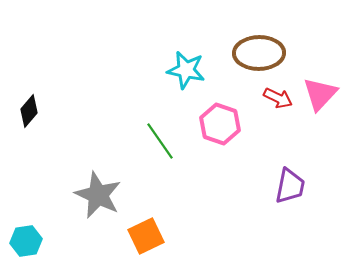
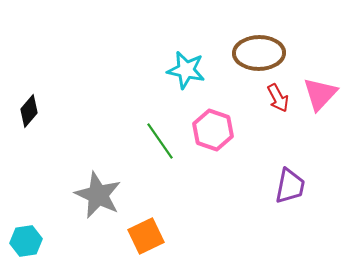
red arrow: rotated 36 degrees clockwise
pink hexagon: moved 7 px left, 6 px down
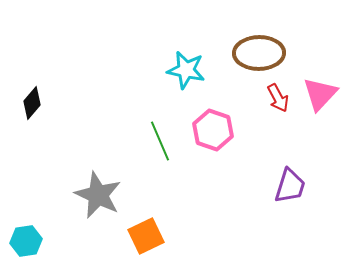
black diamond: moved 3 px right, 8 px up
green line: rotated 12 degrees clockwise
purple trapezoid: rotated 6 degrees clockwise
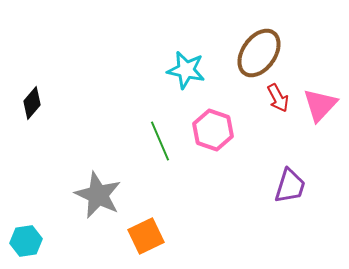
brown ellipse: rotated 54 degrees counterclockwise
pink triangle: moved 11 px down
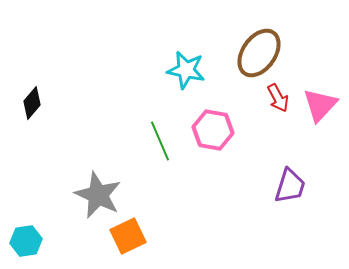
pink hexagon: rotated 9 degrees counterclockwise
orange square: moved 18 px left
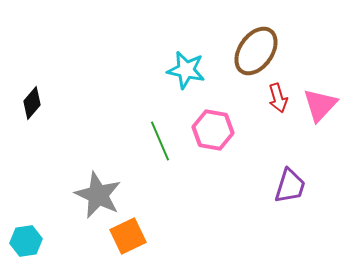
brown ellipse: moved 3 px left, 2 px up
red arrow: rotated 12 degrees clockwise
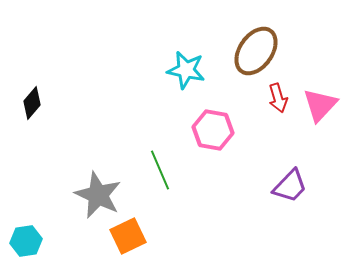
green line: moved 29 px down
purple trapezoid: rotated 27 degrees clockwise
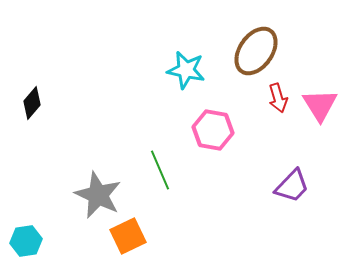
pink triangle: rotated 15 degrees counterclockwise
purple trapezoid: moved 2 px right
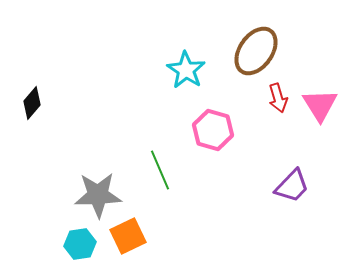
cyan star: rotated 21 degrees clockwise
pink hexagon: rotated 6 degrees clockwise
gray star: rotated 27 degrees counterclockwise
cyan hexagon: moved 54 px right, 3 px down
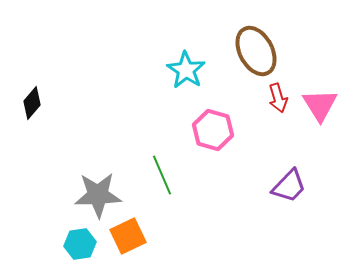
brown ellipse: rotated 63 degrees counterclockwise
green line: moved 2 px right, 5 px down
purple trapezoid: moved 3 px left
